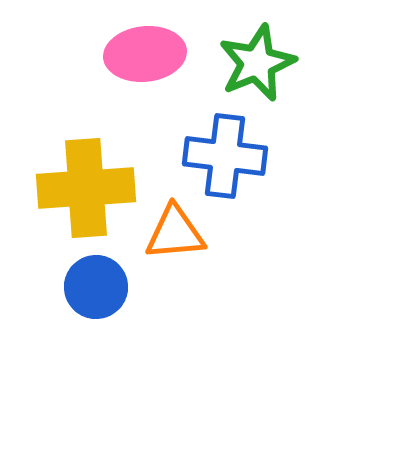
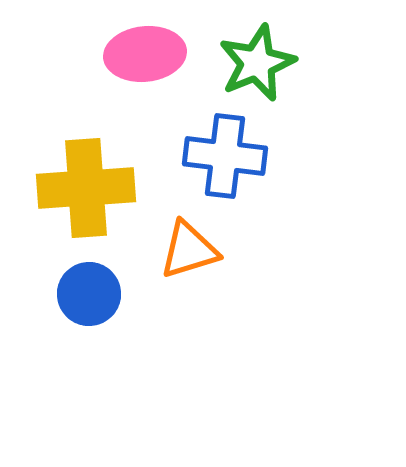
orange triangle: moved 14 px right, 17 px down; rotated 12 degrees counterclockwise
blue circle: moved 7 px left, 7 px down
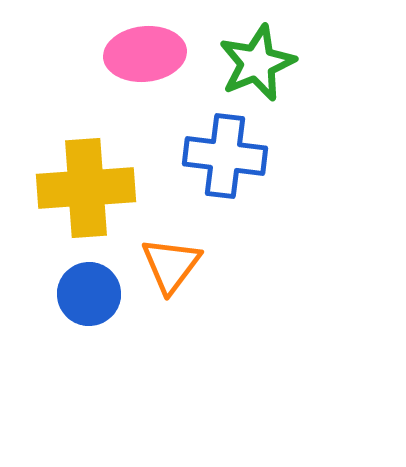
orange triangle: moved 18 px left, 15 px down; rotated 36 degrees counterclockwise
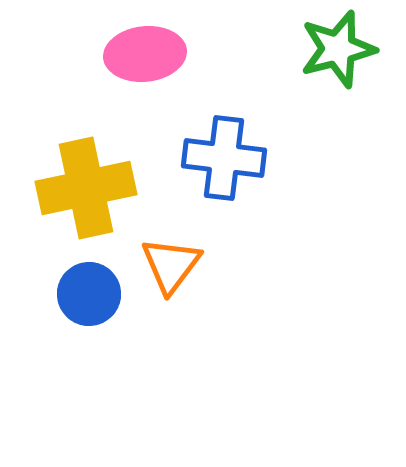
green star: moved 81 px right, 14 px up; rotated 8 degrees clockwise
blue cross: moved 1 px left, 2 px down
yellow cross: rotated 8 degrees counterclockwise
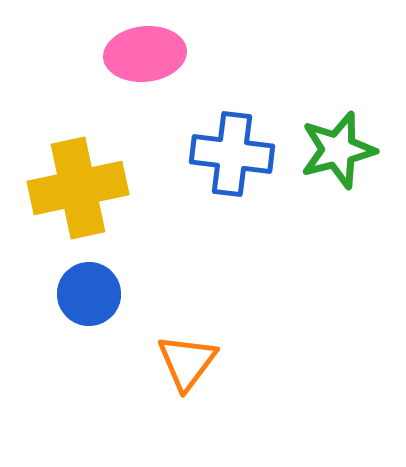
green star: moved 101 px down
blue cross: moved 8 px right, 4 px up
yellow cross: moved 8 px left
orange triangle: moved 16 px right, 97 px down
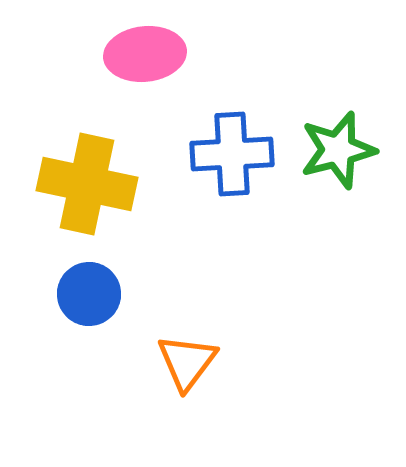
blue cross: rotated 10 degrees counterclockwise
yellow cross: moved 9 px right, 4 px up; rotated 24 degrees clockwise
